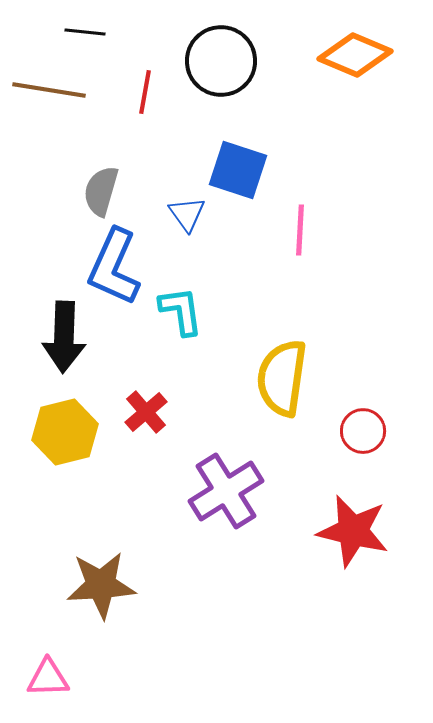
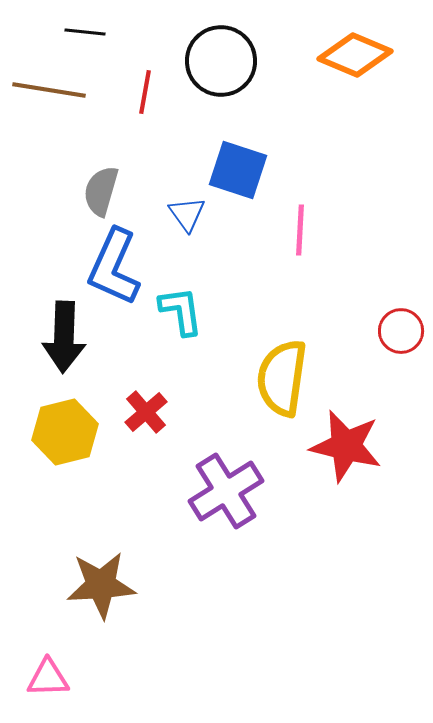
red circle: moved 38 px right, 100 px up
red star: moved 7 px left, 85 px up
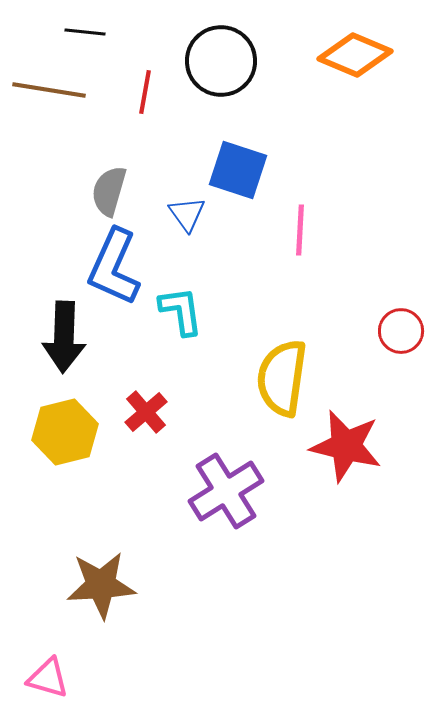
gray semicircle: moved 8 px right
pink triangle: rotated 18 degrees clockwise
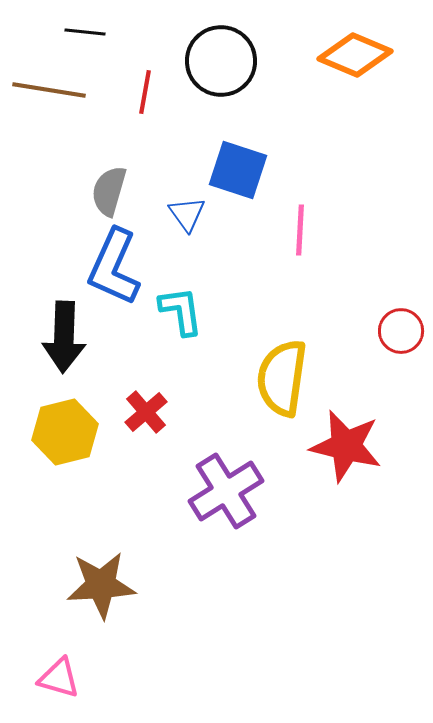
pink triangle: moved 11 px right
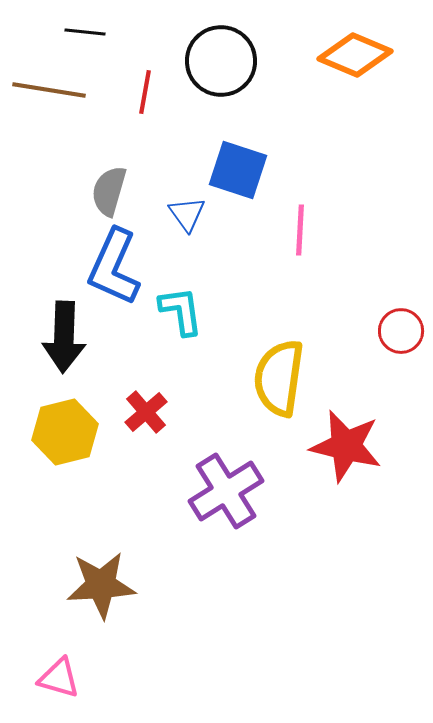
yellow semicircle: moved 3 px left
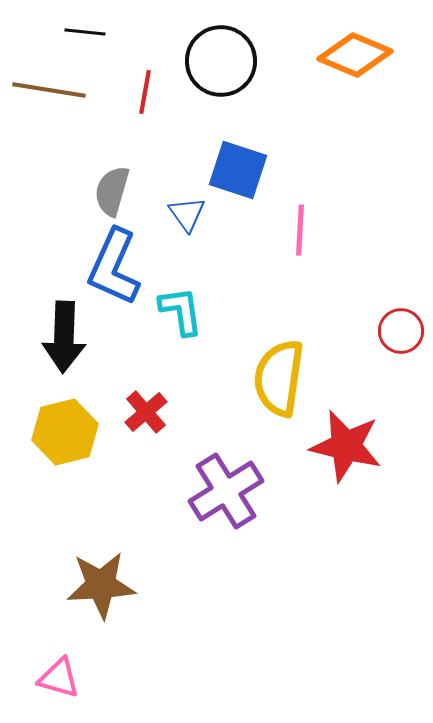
gray semicircle: moved 3 px right
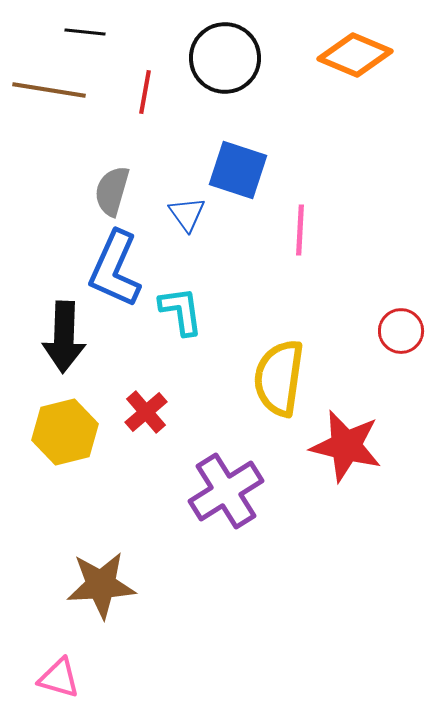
black circle: moved 4 px right, 3 px up
blue L-shape: moved 1 px right, 2 px down
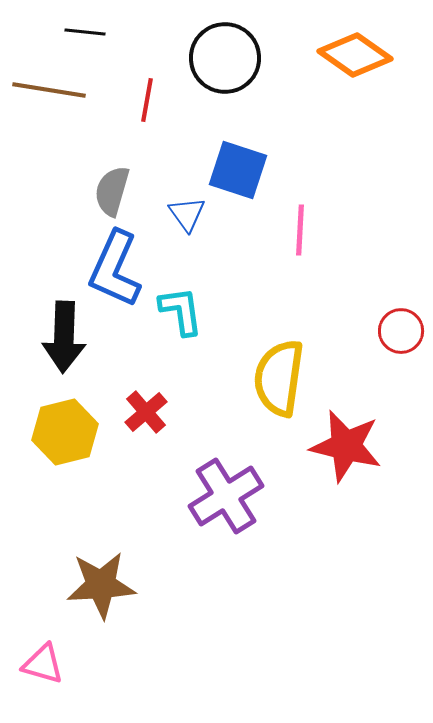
orange diamond: rotated 12 degrees clockwise
red line: moved 2 px right, 8 px down
purple cross: moved 5 px down
pink triangle: moved 16 px left, 14 px up
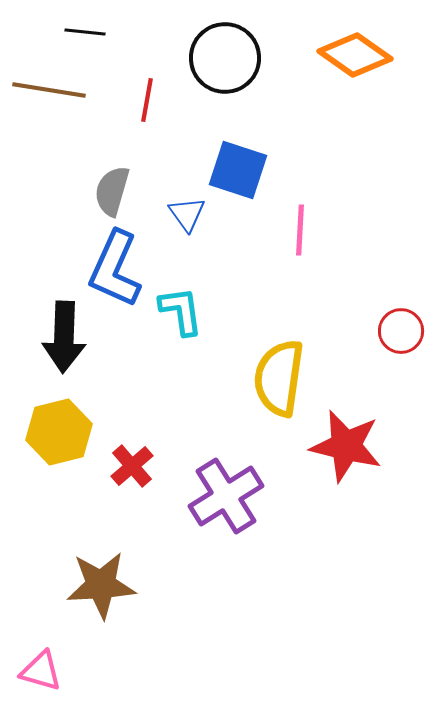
red cross: moved 14 px left, 54 px down
yellow hexagon: moved 6 px left
pink triangle: moved 2 px left, 7 px down
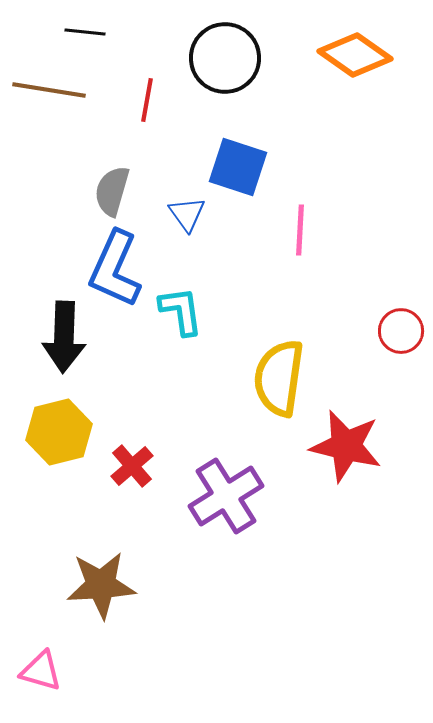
blue square: moved 3 px up
